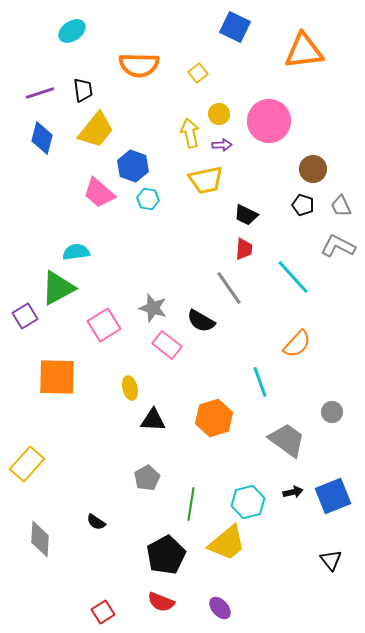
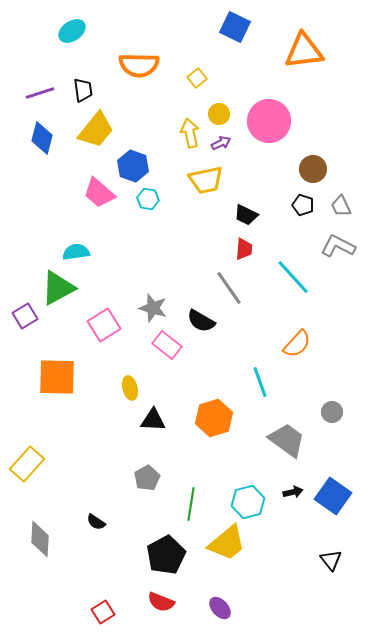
yellow square at (198, 73): moved 1 px left, 5 px down
purple arrow at (222, 145): moved 1 px left, 2 px up; rotated 24 degrees counterclockwise
blue square at (333, 496): rotated 33 degrees counterclockwise
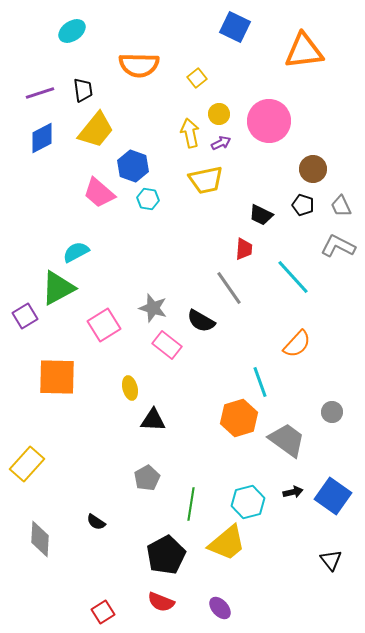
blue diamond at (42, 138): rotated 48 degrees clockwise
black trapezoid at (246, 215): moved 15 px right
cyan semicircle at (76, 252): rotated 20 degrees counterclockwise
orange hexagon at (214, 418): moved 25 px right
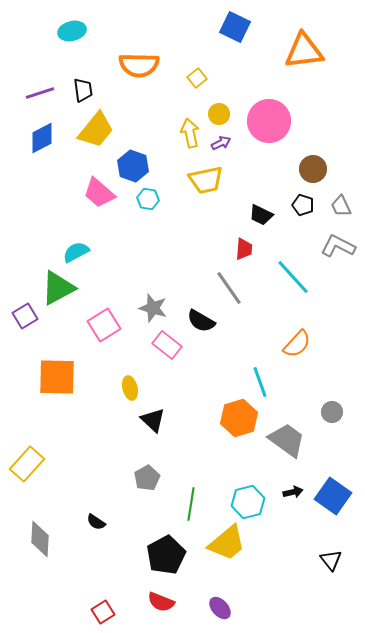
cyan ellipse at (72, 31): rotated 20 degrees clockwise
black triangle at (153, 420): rotated 40 degrees clockwise
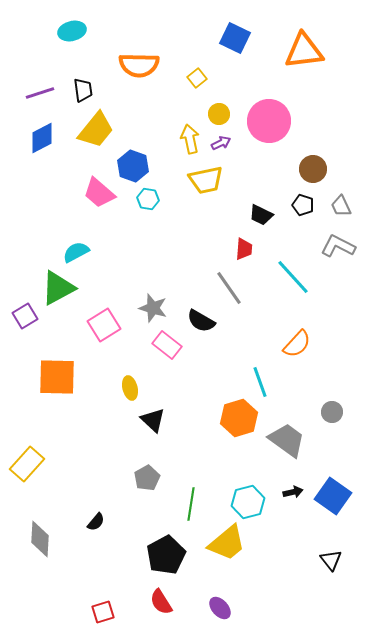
blue square at (235, 27): moved 11 px down
yellow arrow at (190, 133): moved 6 px down
black semicircle at (96, 522): rotated 84 degrees counterclockwise
red semicircle at (161, 602): rotated 36 degrees clockwise
red square at (103, 612): rotated 15 degrees clockwise
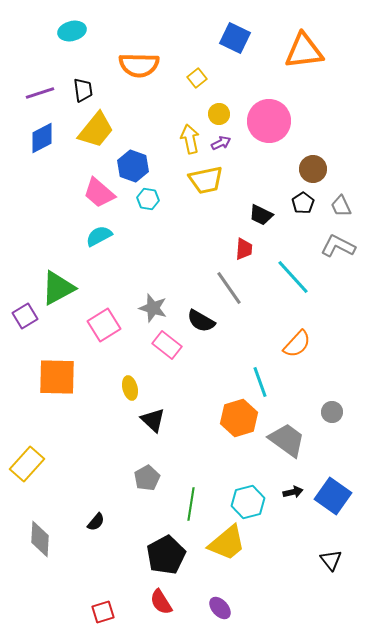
black pentagon at (303, 205): moved 2 px up; rotated 20 degrees clockwise
cyan semicircle at (76, 252): moved 23 px right, 16 px up
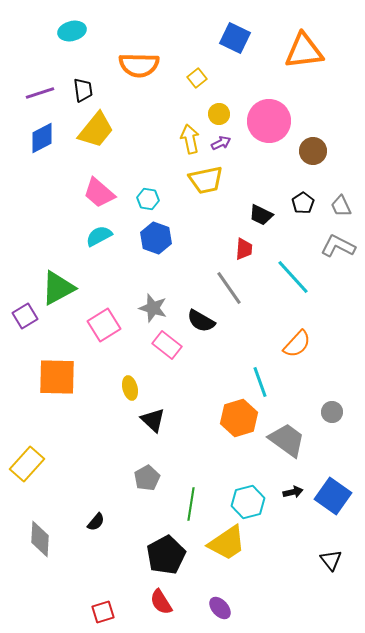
blue hexagon at (133, 166): moved 23 px right, 72 px down
brown circle at (313, 169): moved 18 px up
yellow trapezoid at (227, 543): rotated 6 degrees clockwise
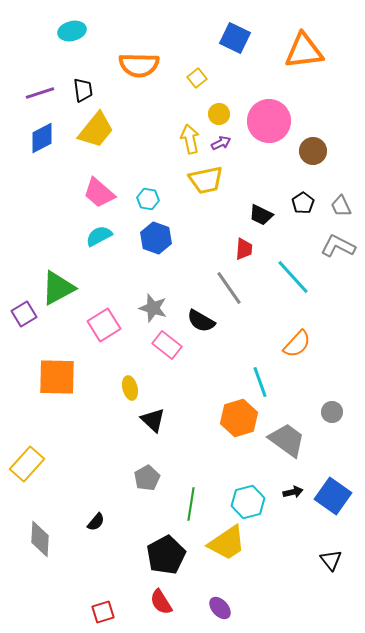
purple square at (25, 316): moved 1 px left, 2 px up
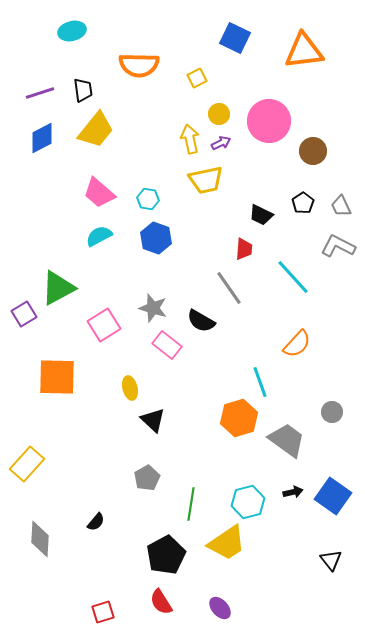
yellow square at (197, 78): rotated 12 degrees clockwise
